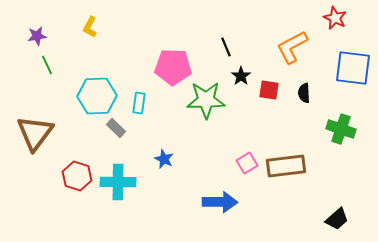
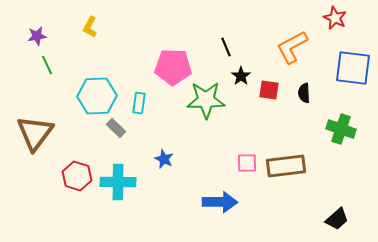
pink square: rotated 30 degrees clockwise
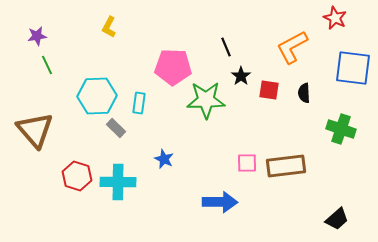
yellow L-shape: moved 19 px right
brown triangle: moved 3 px up; rotated 18 degrees counterclockwise
